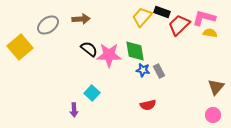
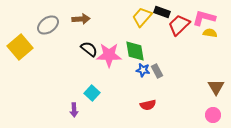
gray rectangle: moved 2 px left
brown triangle: rotated 12 degrees counterclockwise
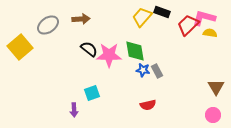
red trapezoid: moved 9 px right
cyan square: rotated 28 degrees clockwise
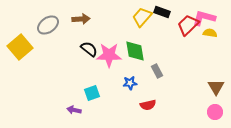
blue star: moved 13 px left, 13 px down; rotated 16 degrees counterclockwise
purple arrow: rotated 104 degrees clockwise
pink circle: moved 2 px right, 3 px up
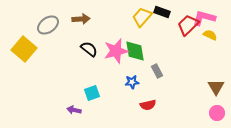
yellow semicircle: moved 2 px down; rotated 16 degrees clockwise
yellow square: moved 4 px right, 2 px down; rotated 10 degrees counterclockwise
pink star: moved 7 px right, 4 px up; rotated 15 degrees counterclockwise
blue star: moved 2 px right, 1 px up
pink circle: moved 2 px right, 1 px down
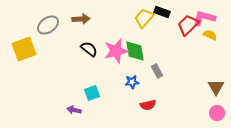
yellow trapezoid: moved 2 px right, 1 px down
yellow square: rotated 30 degrees clockwise
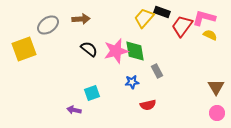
red trapezoid: moved 6 px left, 1 px down; rotated 10 degrees counterclockwise
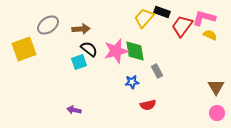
brown arrow: moved 10 px down
cyan square: moved 13 px left, 31 px up
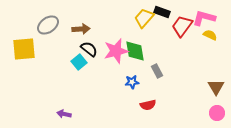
yellow square: rotated 15 degrees clockwise
cyan square: rotated 21 degrees counterclockwise
purple arrow: moved 10 px left, 4 px down
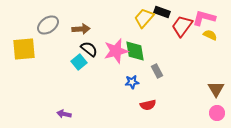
brown triangle: moved 2 px down
